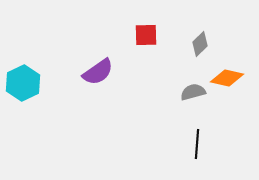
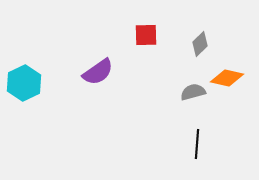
cyan hexagon: moved 1 px right
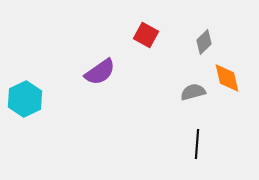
red square: rotated 30 degrees clockwise
gray diamond: moved 4 px right, 2 px up
purple semicircle: moved 2 px right
orange diamond: rotated 64 degrees clockwise
cyan hexagon: moved 1 px right, 16 px down
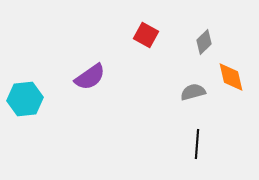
purple semicircle: moved 10 px left, 5 px down
orange diamond: moved 4 px right, 1 px up
cyan hexagon: rotated 20 degrees clockwise
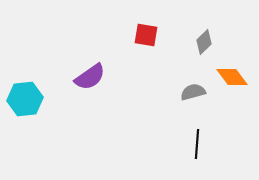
red square: rotated 20 degrees counterclockwise
orange diamond: moved 1 px right; rotated 24 degrees counterclockwise
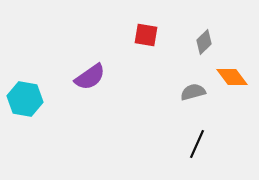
cyan hexagon: rotated 16 degrees clockwise
black line: rotated 20 degrees clockwise
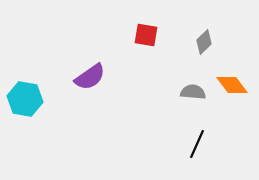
orange diamond: moved 8 px down
gray semicircle: rotated 20 degrees clockwise
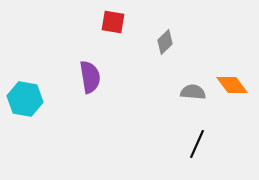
red square: moved 33 px left, 13 px up
gray diamond: moved 39 px left
purple semicircle: rotated 64 degrees counterclockwise
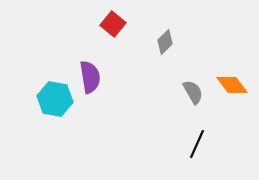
red square: moved 2 px down; rotated 30 degrees clockwise
gray semicircle: rotated 55 degrees clockwise
cyan hexagon: moved 30 px right
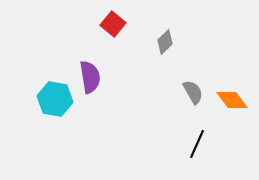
orange diamond: moved 15 px down
